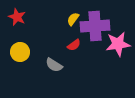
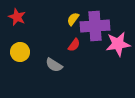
red semicircle: rotated 16 degrees counterclockwise
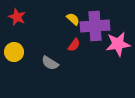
yellow semicircle: rotated 96 degrees clockwise
yellow circle: moved 6 px left
gray semicircle: moved 4 px left, 2 px up
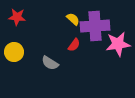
red star: rotated 18 degrees counterclockwise
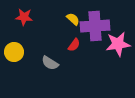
red star: moved 7 px right
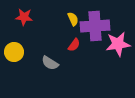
yellow semicircle: rotated 24 degrees clockwise
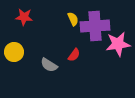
red semicircle: moved 10 px down
gray semicircle: moved 1 px left, 2 px down
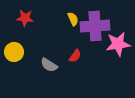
red star: moved 1 px right, 1 px down
red semicircle: moved 1 px right, 1 px down
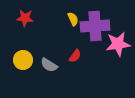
yellow circle: moved 9 px right, 8 px down
